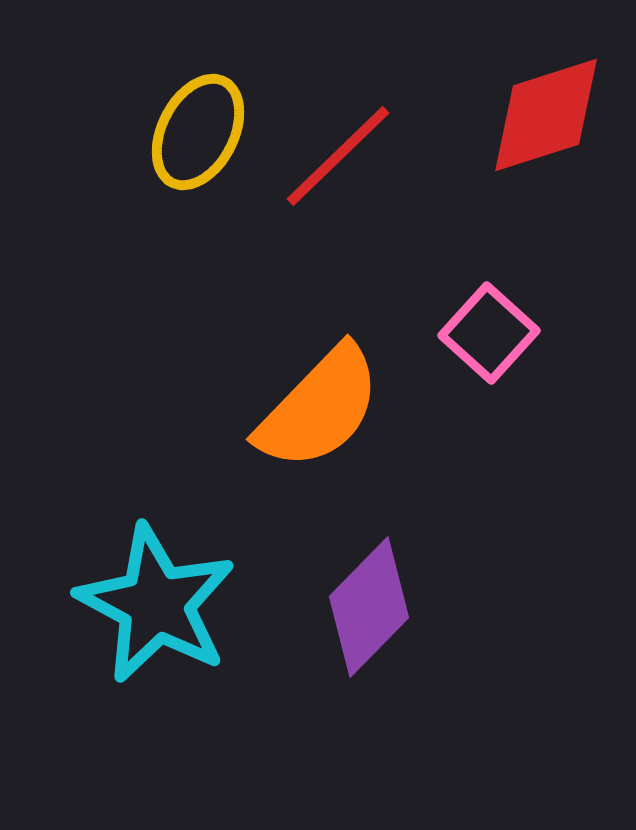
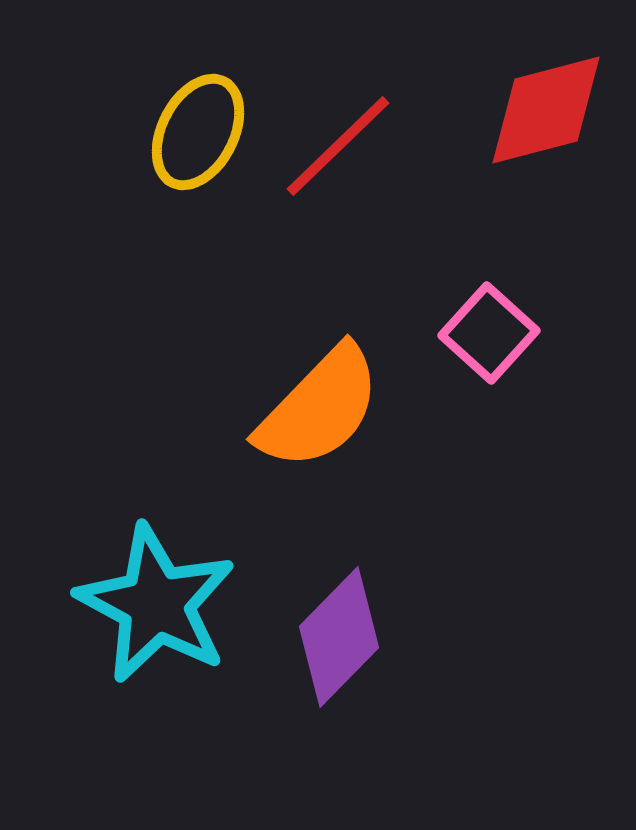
red diamond: moved 5 px up; rotated 3 degrees clockwise
red line: moved 10 px up
purple diamond: moved 30 px left, 30 px down
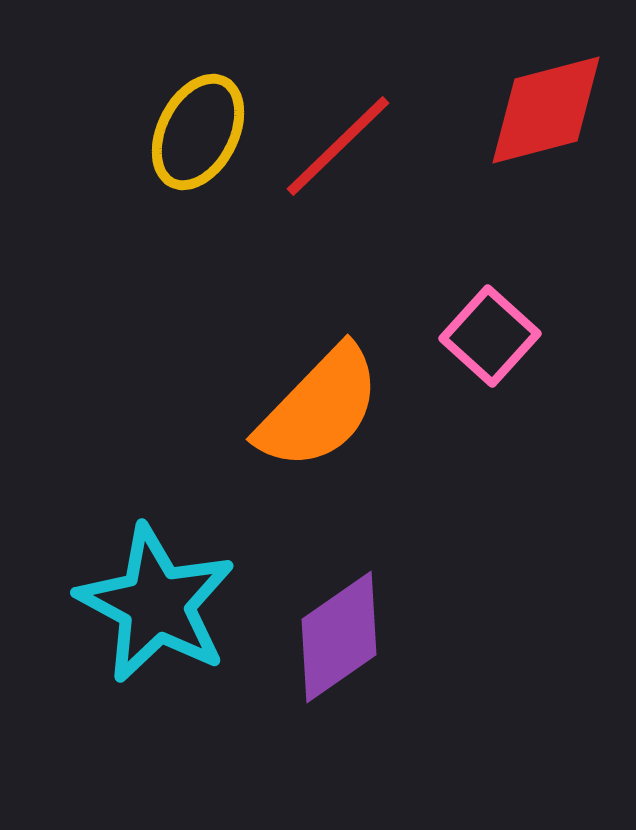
pink square: moved 1 px right, 3 px down
purple diamond: rotated 11 degrees clockwise
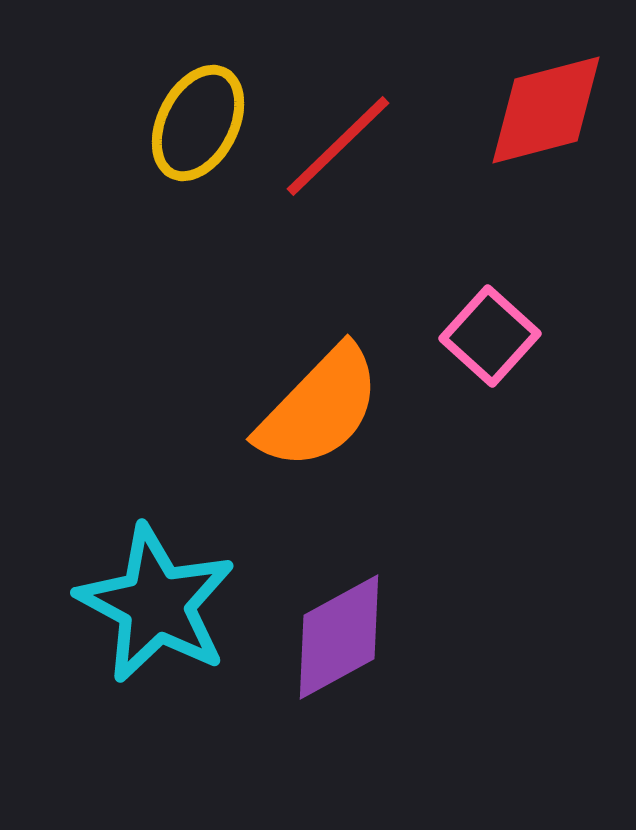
yellow ellipse: moved 9 px up
purple diamond: rotated 6 degrees clockwise
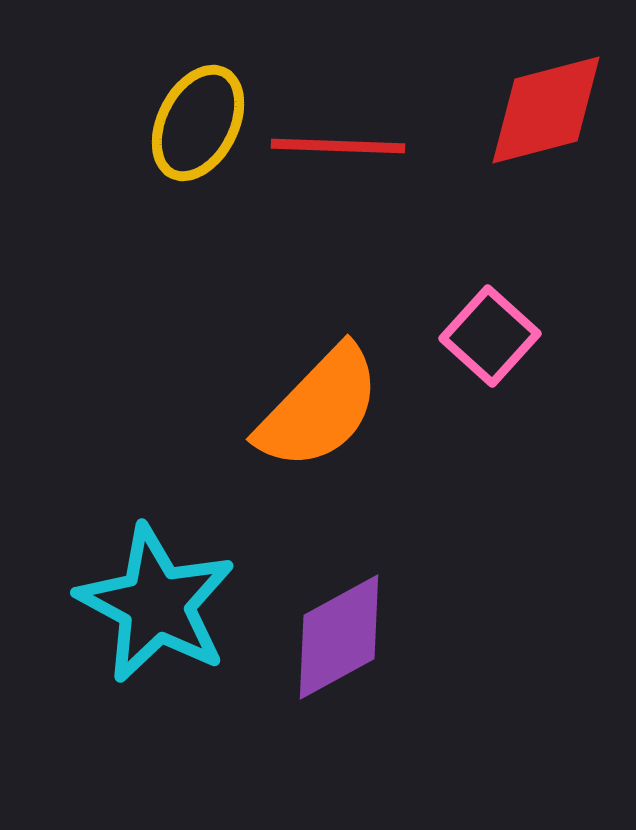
red line: rotated 46 degrees clockwise
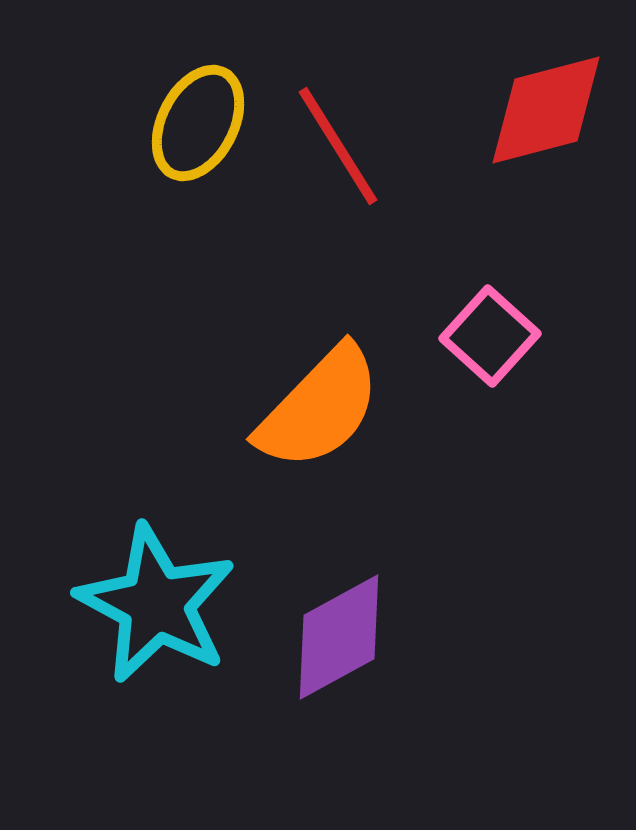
red line: rotated 56 degrees clockwise
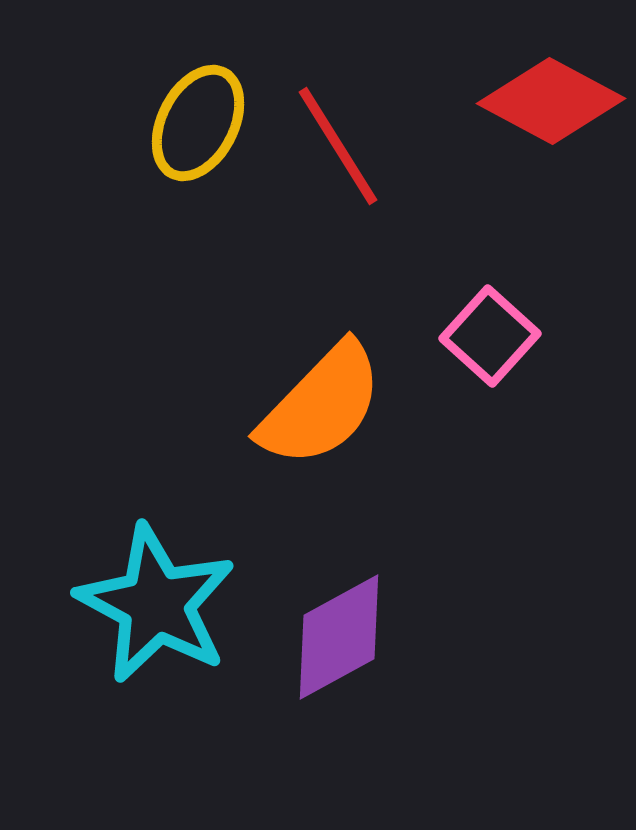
red diamond: moved 5 px right, 9 px up; rotated 43 degrees clockwise
orange semicircle: moved 2 px right, 3 px up
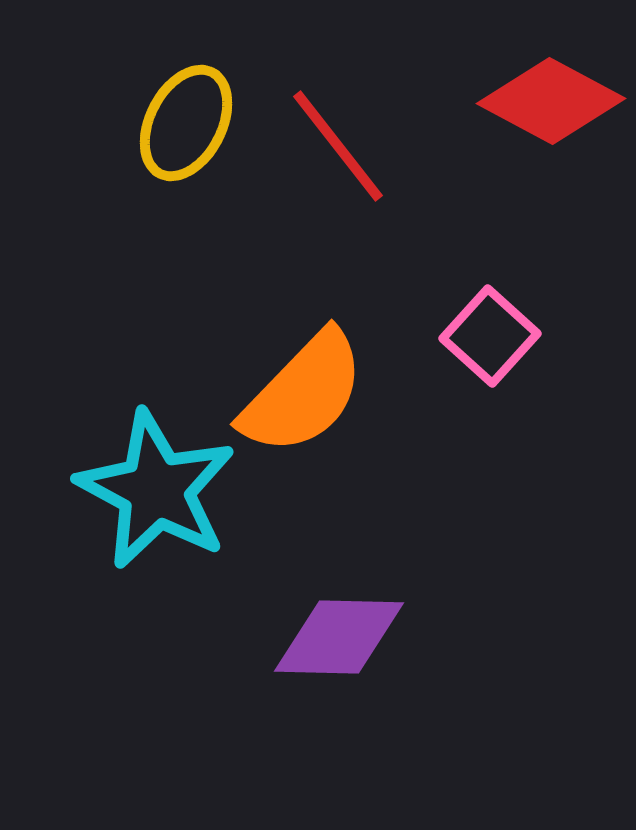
yellow ellipse: moved 12 px left
red line: rotated 6 degrees counterclockwise
orange semicircle: moved 18 px left, 12 px up
cyan star: moved 114 px up
purple diamond: rotated 30 degrees clockwise
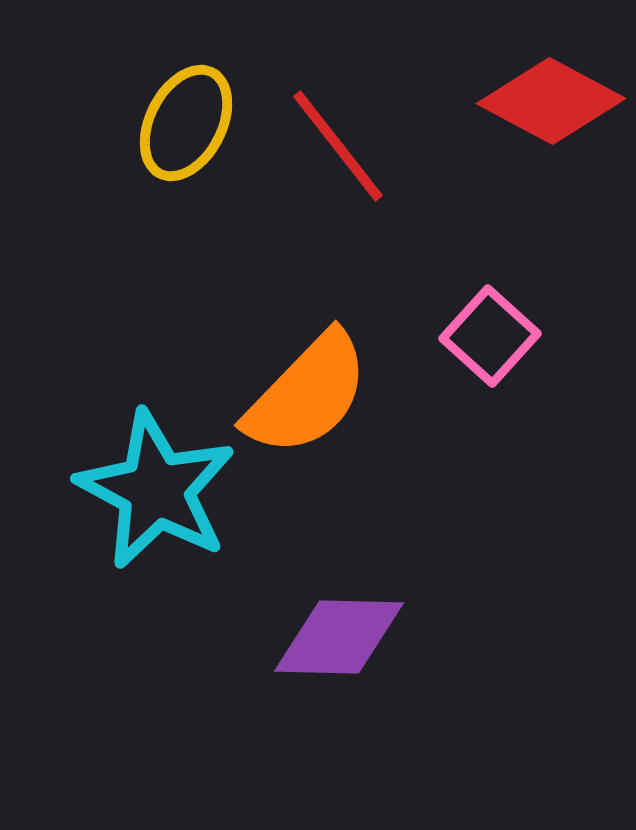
orange semicircle: moved 4 px right, 1 px down
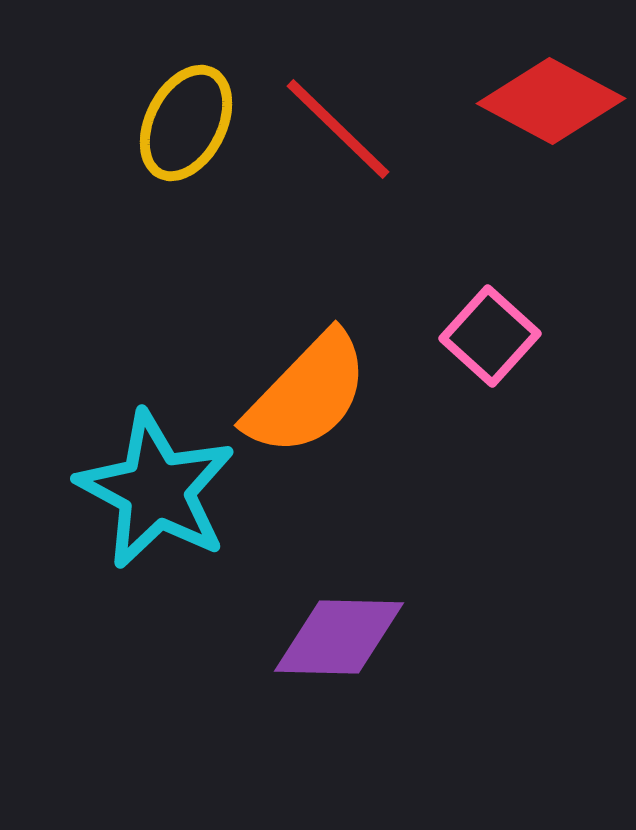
red line: moved 17 px up; rotated 8 degrees counterclockwise
